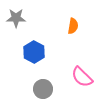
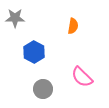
gray star: moved 1 px left
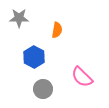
gray star: moved 4 px right
orange semicircle: moved 16 px left, 4 px down
blue hexagon: moved 5 px down
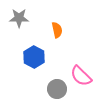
orange semicircle: rotated 21 degrees counterclockwise
pink semicircle: moved 1 px left, 1 px up
gray circle: moved 14 px right
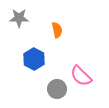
blue hexagon: moved 2 px down
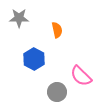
gray circle: moved 3 px down
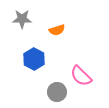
gray star: moved 3 px right, 1 px down
orange semicircle: rotated 84 degrees clockwise
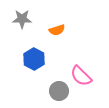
gray circle: moved 2 px right, 1 px up
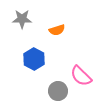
gray circle: moved 1 px left
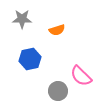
blue hexagon: moved 4 px left; rotated 20 degrees clockwise
